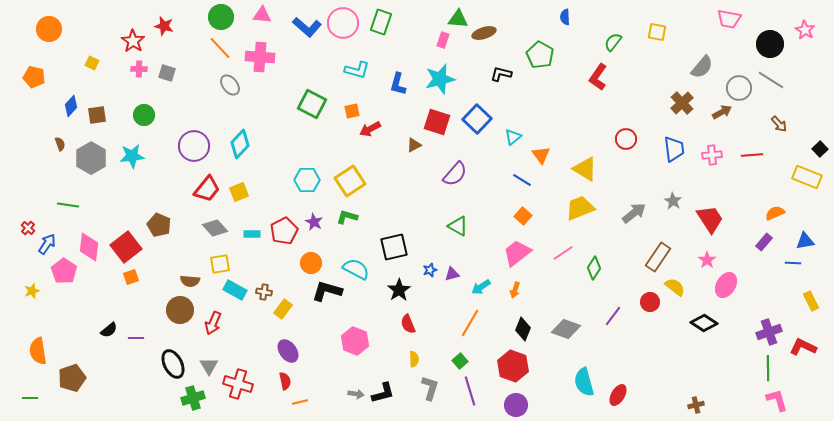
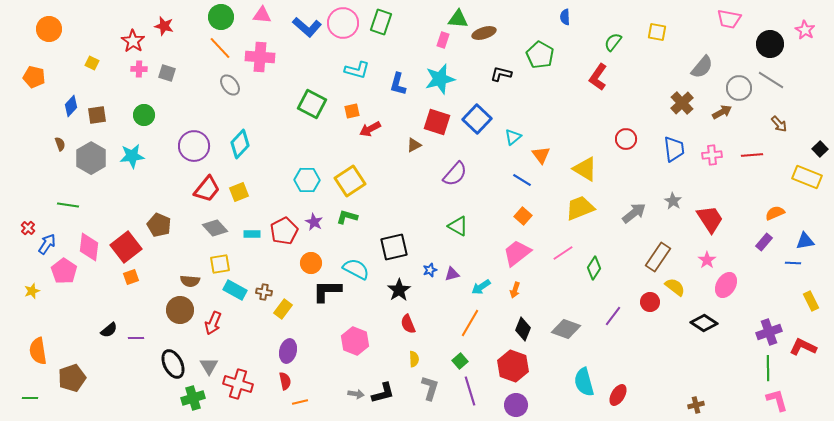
black L-shape at (327, 291): rotated 16 degrees counterclockwise
purple ellipse at (288, 351): rotated 50 degrees clockwise
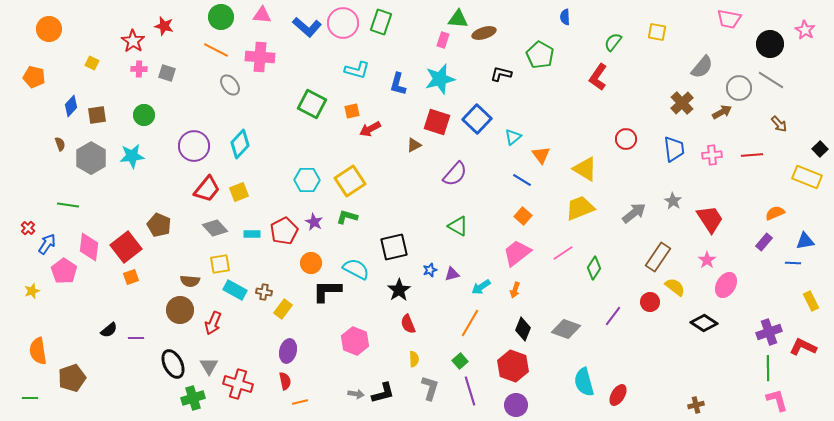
orange line at (220, 48): moved 4 px left, 2 px down; rotated 20 degrees counterclockwise
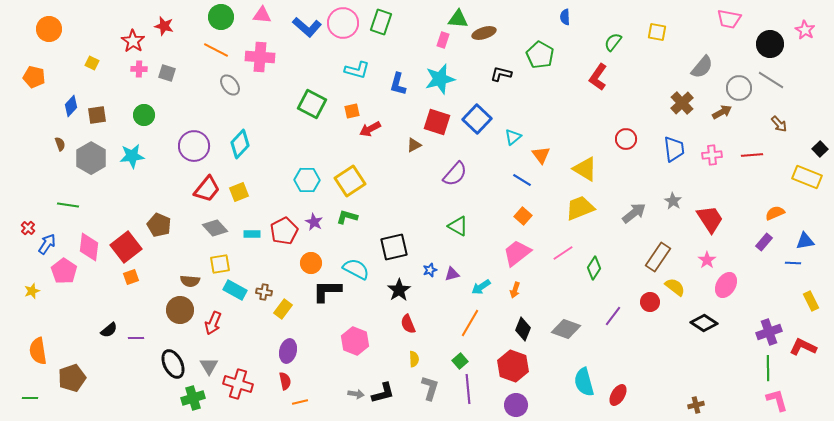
purple line at (470, 391): moved 2 px left, 2 px up; rotated 12 degrees clockwise
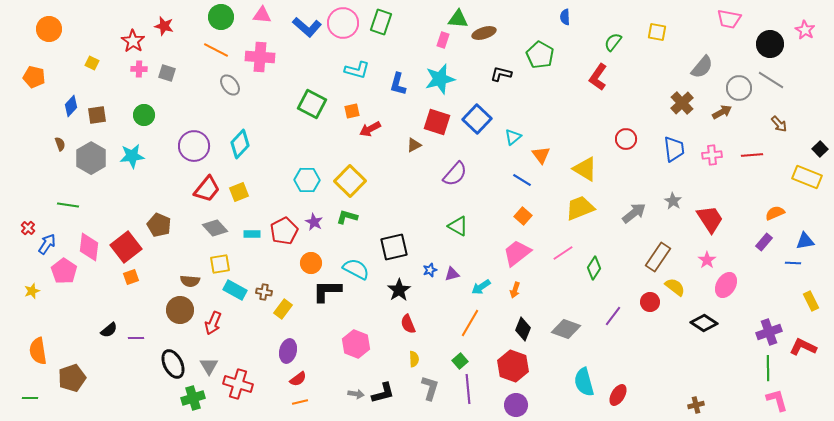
yellow square at (350, 181): rotated 12 degrees counterclockwise
pink hexagon at (355, 341): moved 1 px right, 3 px down
red semicircle at (285, 381): moved 13 px right, 2 px up; rotated 66 degrees clockwise
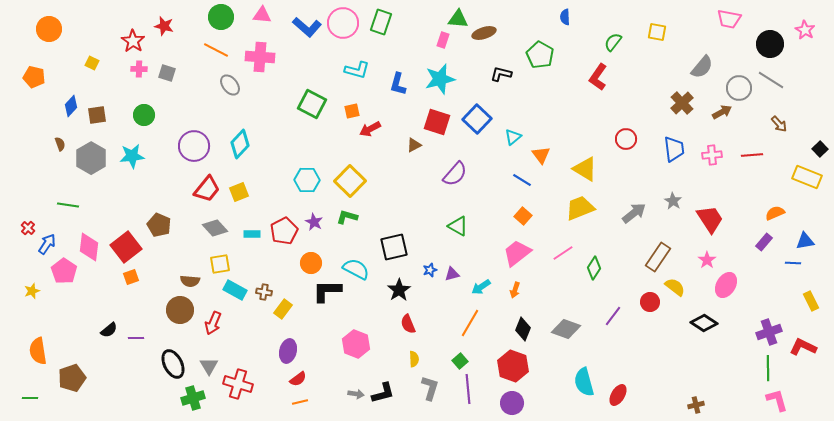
purple circle at (516, 405): moved 4 px left, 2 px up
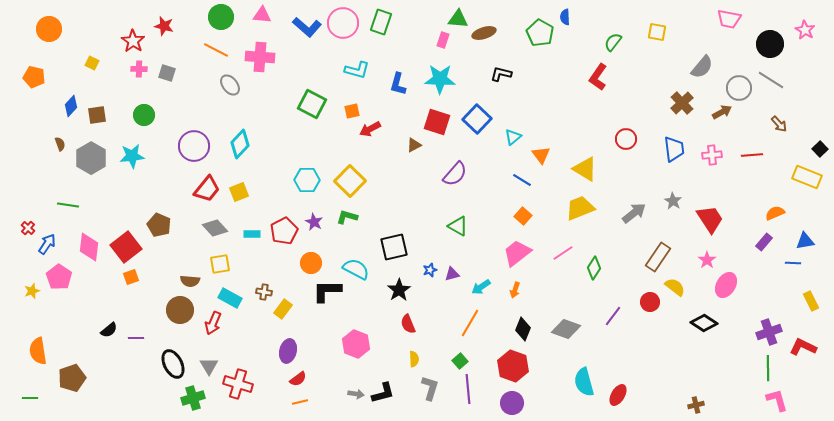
green pentagon at (540, 55): moved 22 px up
cyan star at (440, 79): rotated 16 degrees clockwise
pink pentagon at (64, 271): moved 5 px left, 6 px down
cyan rectangle at (235, 290): moved 5 px left, 8 px down
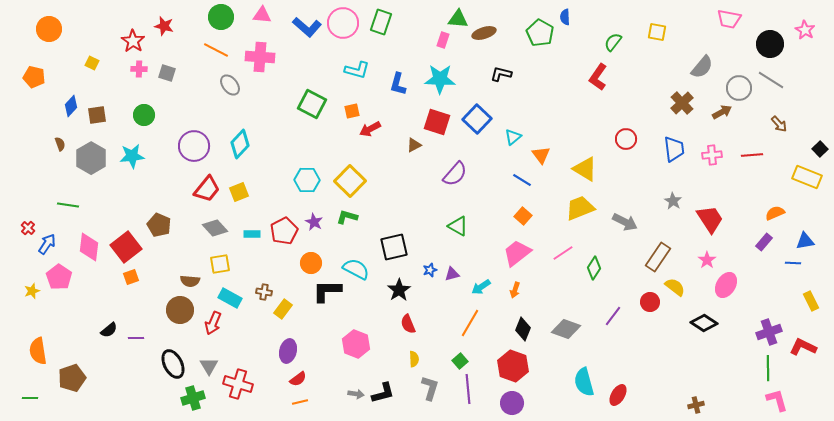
gray arrow at (634, 213): moved 9 px left, 9 px down; rotated 65 degrees clockwise
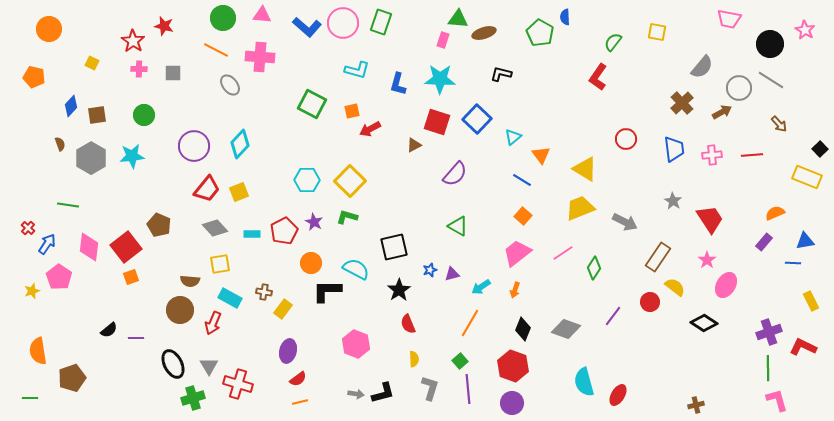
green circle at (221, 17): moved 2 px right, 1 px down
gray square at (167, 73): moved 6 px right; rotated 18 degrees counterclockwise
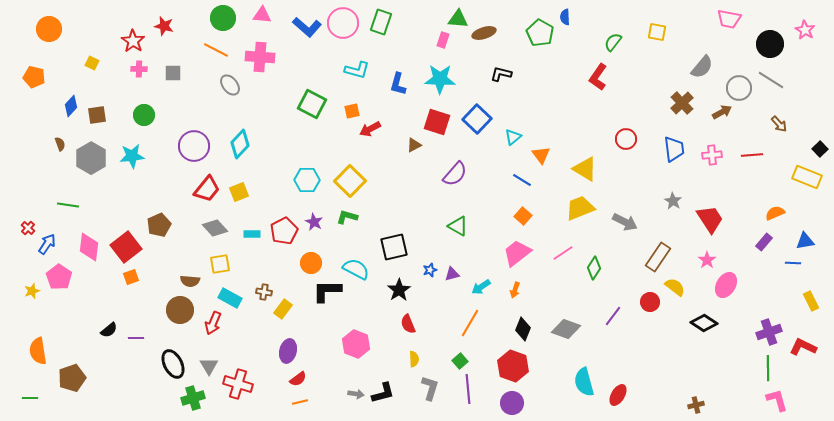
brown pentagon at (159, 225): rotated 25 degrees clockwise
